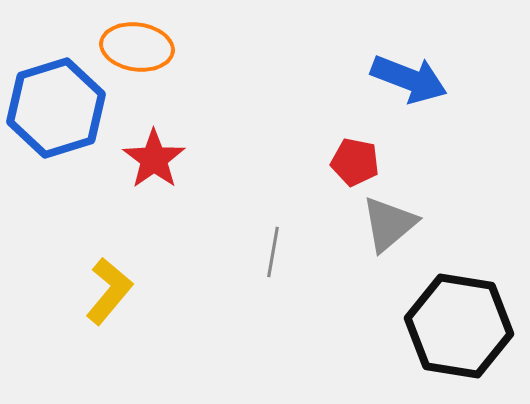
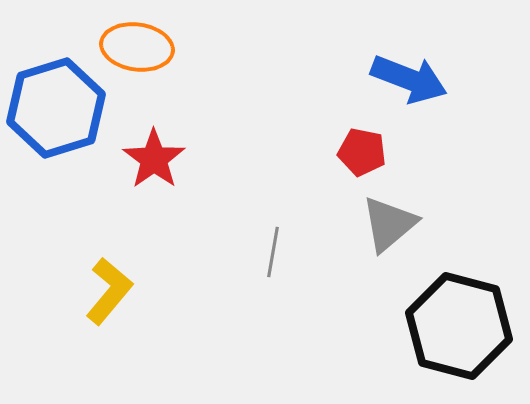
red pentagon: moved 7 px right, 10 px up
black hexagon: rotated 6 degrees clockwise
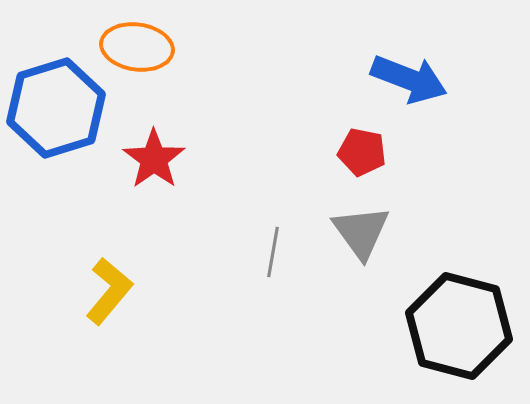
gray triangle: moved 28 px left, 8 px down; rotated 26 degrees counterclockwise
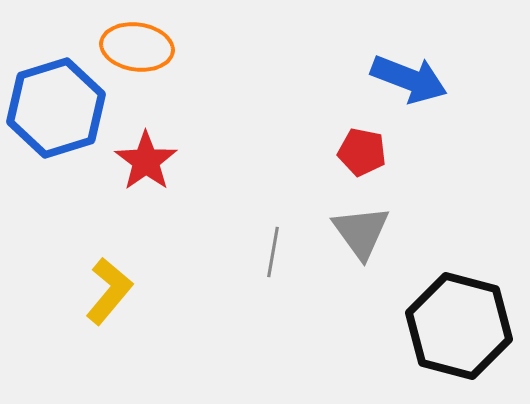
red star: moved 8 px left, 2 px down
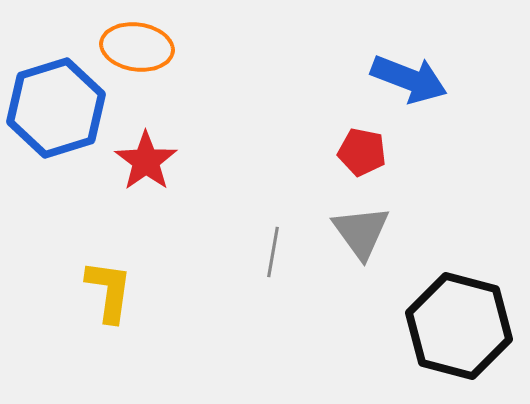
yellow L-shape: rotated 32 degrees counterclockwise
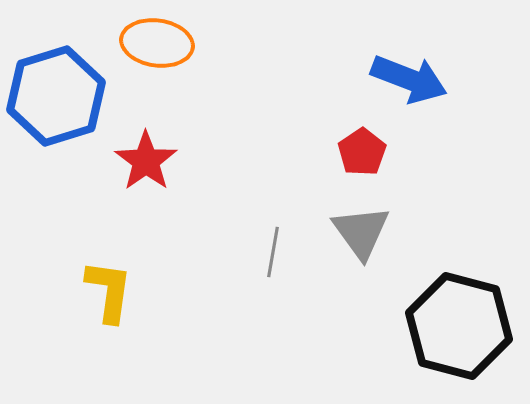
orange ellipse: moved 20 px right, 4 px up
blue hexagon: moved 12 px up
red pentagon: rotated 27 degrees clockwise
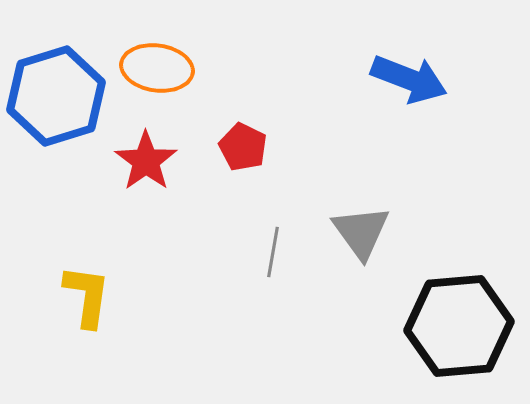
orange ellipse: moved 25 px down
red pentagon: moved 119 px left, 5 px up; rotated 12 degrees counterclockwise
yellow L-shape: moved 22 px left, 5 px down
black hexagon: rotated 20 degrees counterclockwise
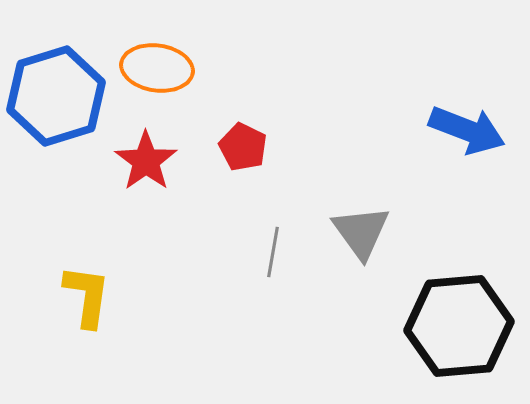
blue arrow: moved 58 px right, 51 px down
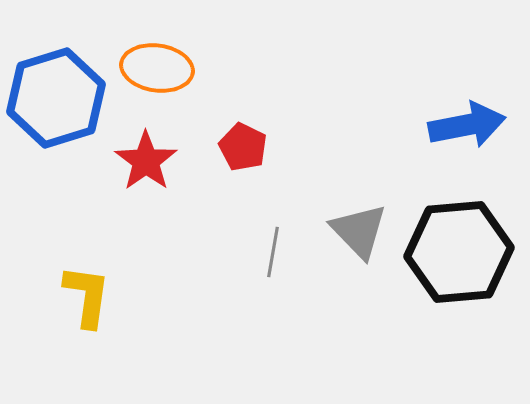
blue hexagon: moved 2 px down
blue arrow: moved 5 px up; rotated 32 degrees counterclockwise
gray triangle: moved 2 px left, 1 px up; rotated 8 degrees counterclockwise
black hexagon: moved 74 px up
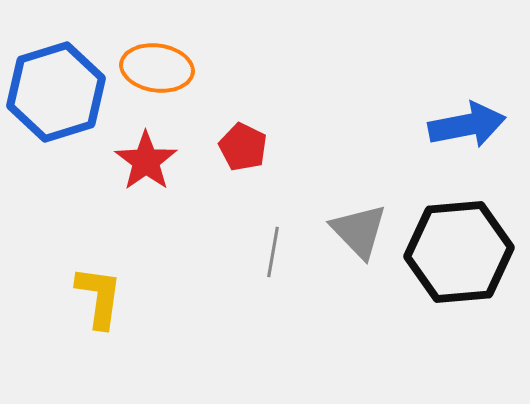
blue hexagon: moved 6 px up
yellow L-shape: moved 12 px right, 1 px down
